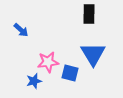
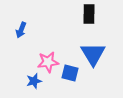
blue arrow: rotated 70 degrees clockwise
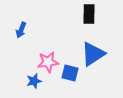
blue triangle: rotated 28 degrees clockwise
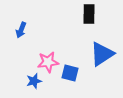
blue triangle: moved 9 px right
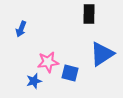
blue arrow: moved 1 px up
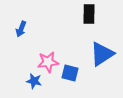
blue star: rotated 28 degrees clockwise
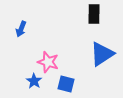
black rectangle: moved 5 px right
pink star: rotated 25 degrees clockwise
blue square: moved 4 px left, 11 px down
blue star: rotated 21 degrees clockwise
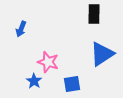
blue square: moved 6 px right; rotated 24 degrees counterclockwise
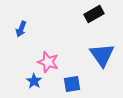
black rectangle: rotated 60 degrees clockwise
blue triangle: moved 1 px down; rotated 32 degrees counterclockwise
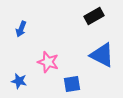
black rectangle: moved 2 px down
blue triangle: rotated 28 degrees counterclockwise
blue star: moved 15 px left; rotated 21 degrees counterclockwise
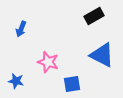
blue star: moved 3 px left
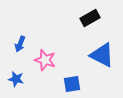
black rectangle: moved 4 px left, 2 px down
blue arrow: moved 1 px left, 15 px down
pink star: moved 3 px left, 2 px up
blue star: moved 2 px up
